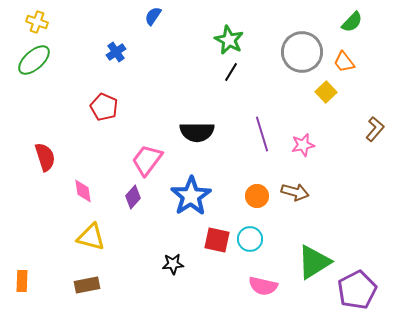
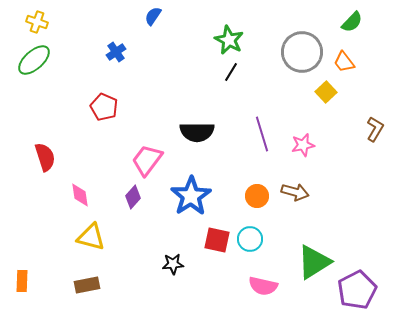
brown L-shape: rotated 10 degrees counterclockwise
pink diamond: moved 3 px left, 4 px down
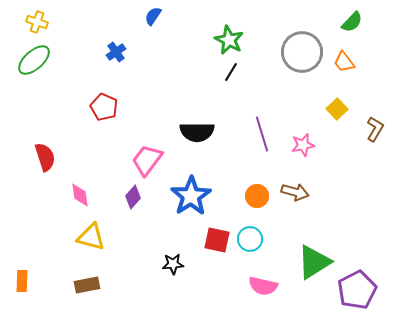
yellow square: moved 11 px right, 17 px down
